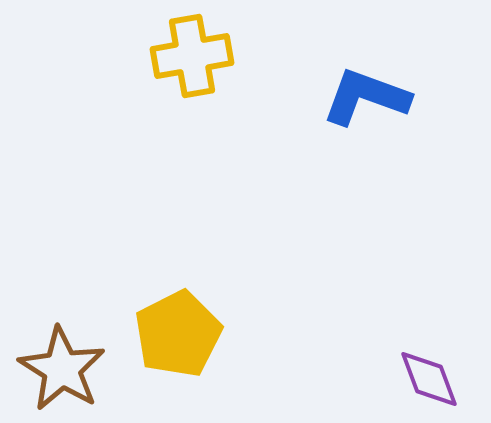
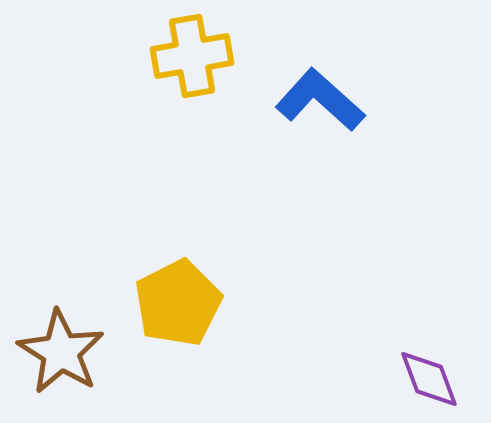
blue L-shape: moved 46 px left, 3 px down; rotated 22 degrees clockwise
yellow pentagon: moved 31 px up
brown star: moved 1 px left, 17 px up
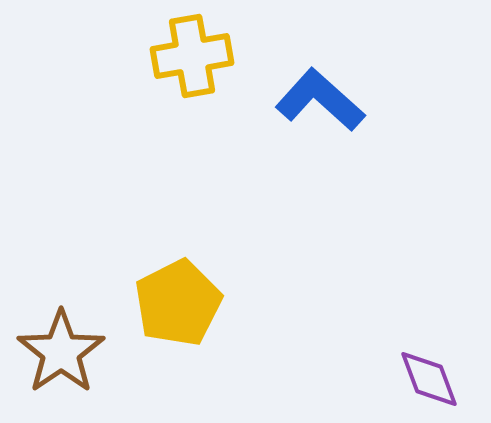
brown star: rotated 6 degrees clockwise
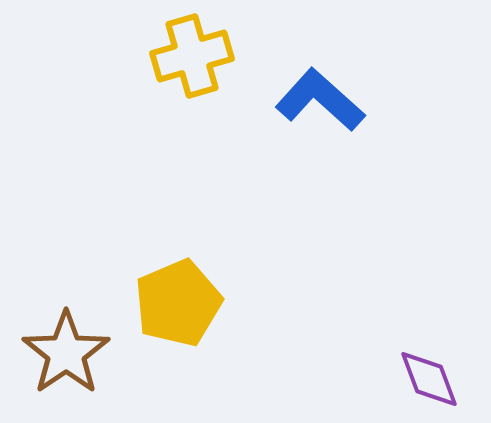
yellow cross: rotated 6 degrees counterclockwise
yellow pentagon: rotated 4 degrees clockwise
brown star: moved 5 px right, 1 px down
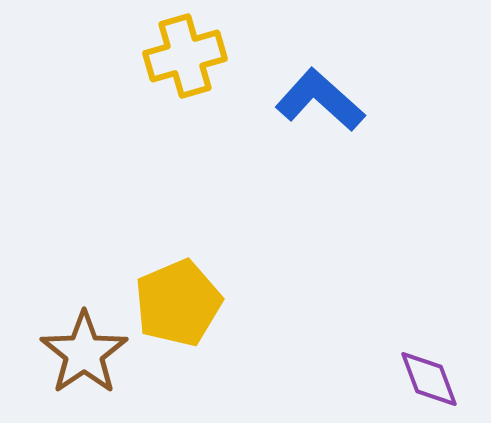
yellow cross: moved 7 px left
brown star: moved 18 px right
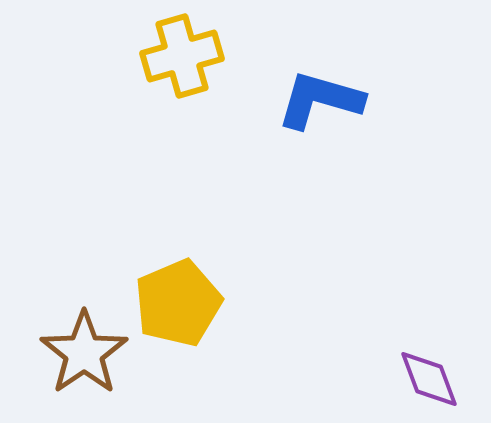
yellow cross: moved 3 px left
blue L-shape: rotated 26 degrees counterclockwise
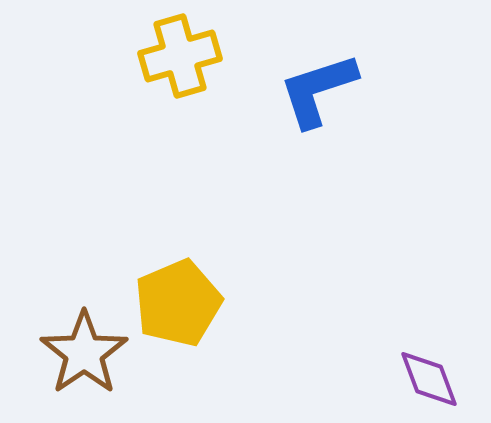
yellow cross: moved 2 px left
blue L-shape: moved 2 px left, 10 px up; rotated 34 degrees counterclockwise
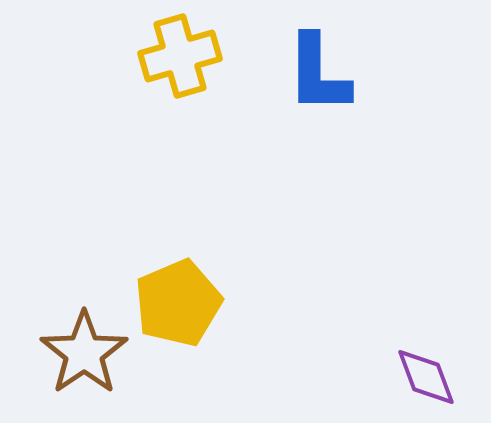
blue L-shape: moved 16 px up; rotated 72 degrees counterclockwise
purple diamond: moved 3 px left, 2 px up
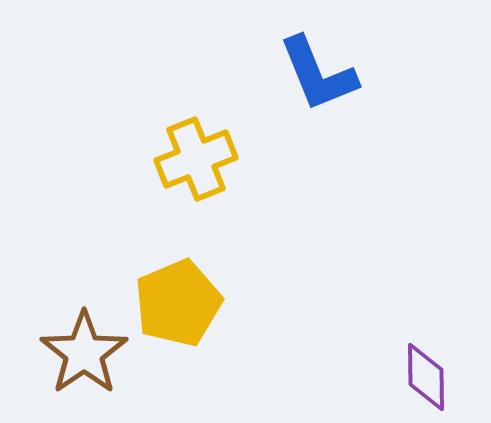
yellow cross: moved 16 px right, 103 px down; rotated 6 degrees counterclockwise
blue L-shape: rotated 22 degrees counterclockwise
purple diamond: rotated 20 degrees clockwise
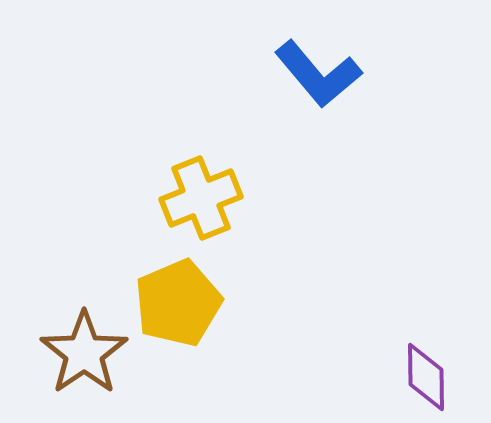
blue L-shape: rotated 18 degrees counterclockwise
yellow cross: moved 5 px right, 39 px down
